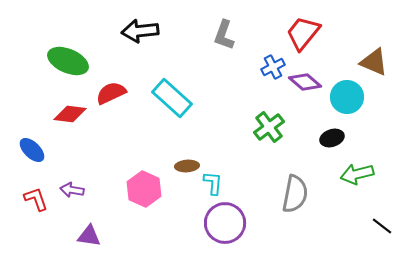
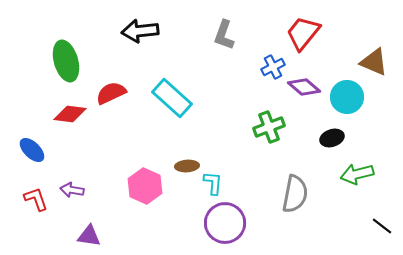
green ellipse: moved 2 px left; rotated 51 degrees clockwise
purple diamond: moved 1 px left, 5 px down
green cross: rotated 16 degrees clockwise
pink hexagon: moved 1 px right, 3 px up
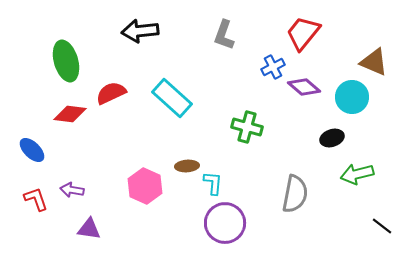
cyan circle: moved 5 px right
green cross: moved 22 px left; rotated 36 degrees clockwise
purple triangle: moved 7 px up
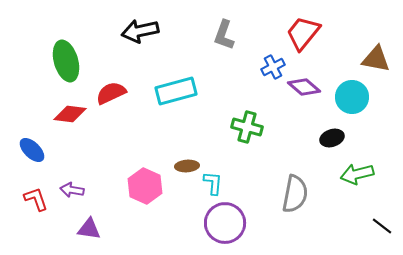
black arrow: rotated 6 degrees counterclockwise
brown triangle: moved 2 px right, 3 px up; rotated 12 degrees counterclockwise
cyan rectangle: moved 4 px right, 7 px up; rotated 57 degrees counterclockwise
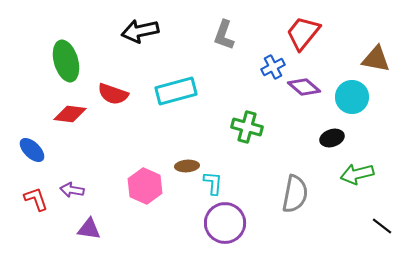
red semicircle: moved 2 px right, 1 px down; rotated 136 degrees counterclockwise
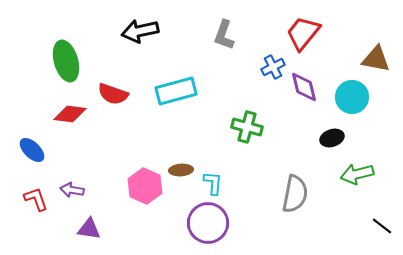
purple diamond: rotated 36 degrees clockwise
brown ellipse: moved 6 px left, 4 px down
purple circle: moved 17 px left
